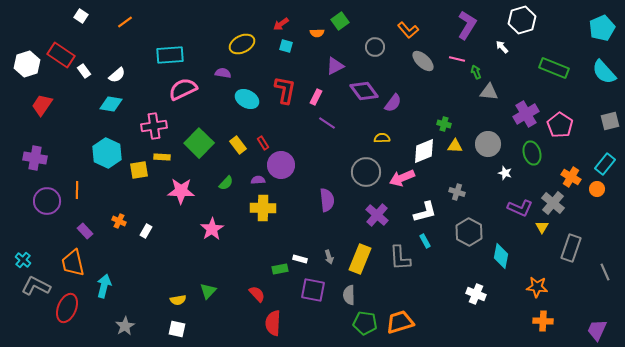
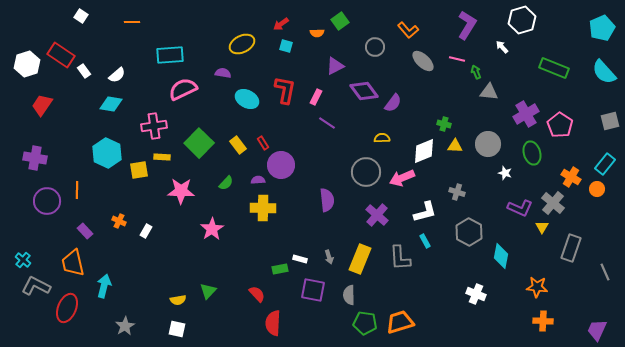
orange line at (125, 22): moved 7 px right; rotated 35 degrees clockwise
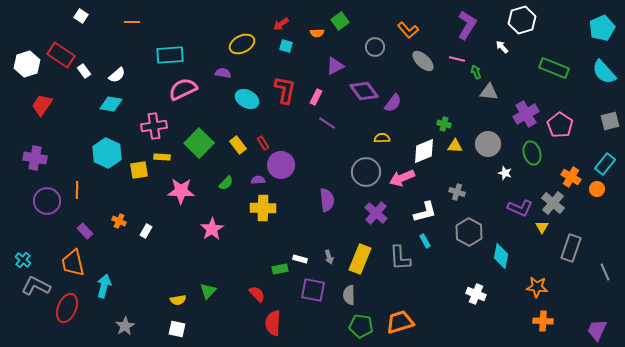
purple cross at (377, 215): moved 1 px left, 2 px up
green pentagon at (365, 323): moved 4 px left, 3 px down
